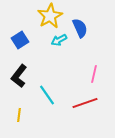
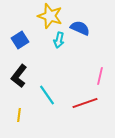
yellow star: rotated 25 degrees counterclockwise
blue semicircle: rotated 42 degrees counterclockwise
cyan arrow: rotated 49 degrees counterclockwise
pink line: moved 6 px right, 2 px down
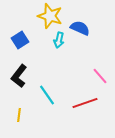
pink line: rotated 54 degrees counterclockwise
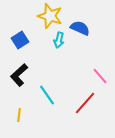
black L-shape: moved 1 px up; rotated 10 degrees clockwise
red line: rotated 30 degrees counterclockwise
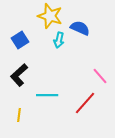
cyan line: rotated 55 degrees counterclockwise
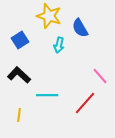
yellow star: moved 1 px left
blue semicircle: rotated 144 degrees counterclockwise
cyan arrow: moved 5 px down
black L-shape: rotated 85 degrees clockwise
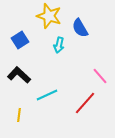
cyan line: rotated 25 degrees counterclockwise
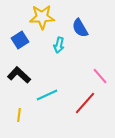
yellow star: moved 7 px left, 1 px down; rotated 20 degrees counterclockwise
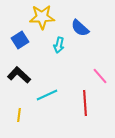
blue semicircle: rotated 18 degrees counterclockwise
red line: rotated 45 degrees counterclockwise
